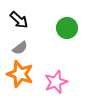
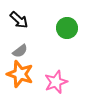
gray semicircle: moved 3 px down
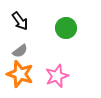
black arrow: moved 1 px right, 1 px down; rotated 12 degrees clockwise
green circle: moved 1 px left
pink star: moved 1 px right, 6 px up
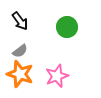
green circle: moved 1 px right, 1 px up
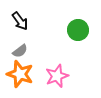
green circle: moved 11 px right, 3 px down
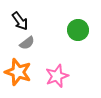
gray semicircle: moved 7 px right, 8 px up
orange star: moved 2 px left, 2 px up
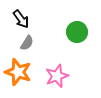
black arrow: moved 1 px right, 2 px up
green circle: moved 1 px left, 2 px down
gray semicircle: rotated 21 degrees counterclockwise
